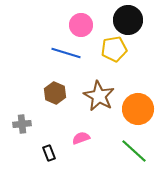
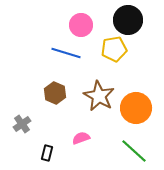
orange circle: moved 2 px left, 1 px up
gray cross: rotated 30 degrees counterclockwise
black rectangle: moved 2 px left; rotated 35 degrees clockwise
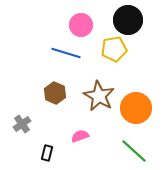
pink semicircle: moved 1 px left, 2 px up
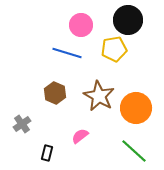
blue line: moved 1 px right
pink semicircle: rotated 18 degrees counterclockwise
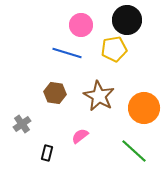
black circle: moved 1 px left
brown hexagon: rotated 15 degrees counterclockwise
orange circle: moved 8 px right
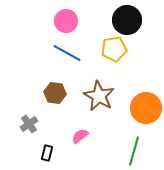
pink circle: moved 15 px left, 4 px up
blue line: rotated 12 degrees clockwise
orange circle: moved 2 px right
gray cross: moved 7 px right
green line: rotated 64 degrees clockwise
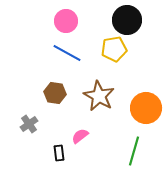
black rectangle: moved 12 px right; rotated 21 degrees counterclockwise
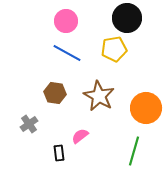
black circle: moved 2 px up
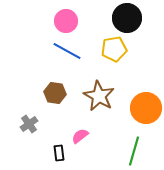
blue line: moved 2 px up
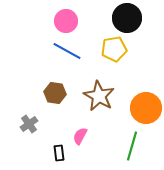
pink semicircle: rotated 24 degrees counterclockwise
green line: moved 2 px left, 5 px up
